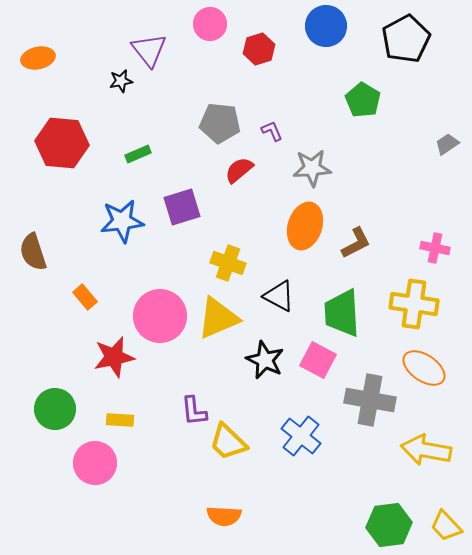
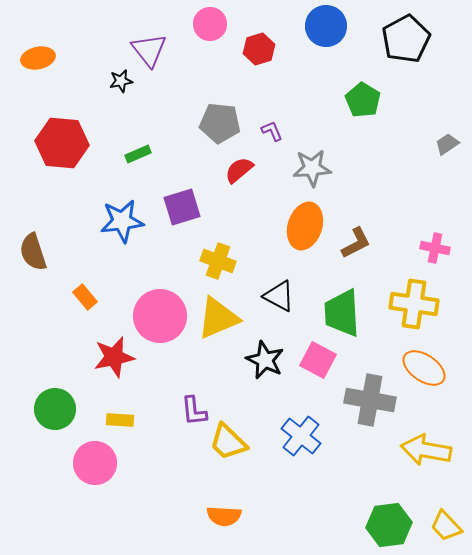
yellow cross at (228, 263): moved 10 px left, 2 px up
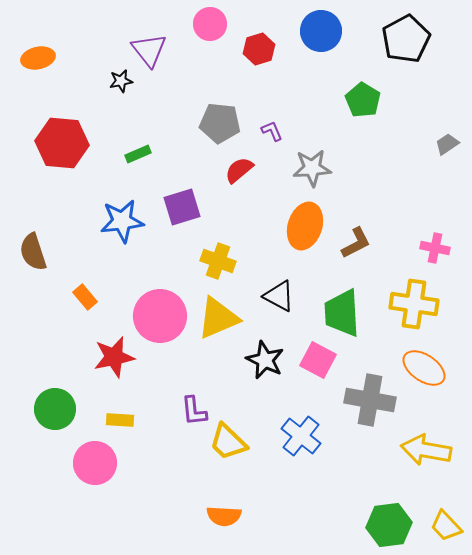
blue circle at (326, 26): moved 5 px left, 5 px down
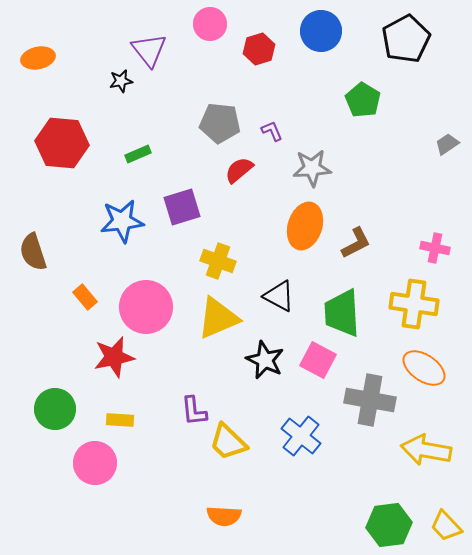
pink circle at (160, 316): moved 14 px left, 9 px up
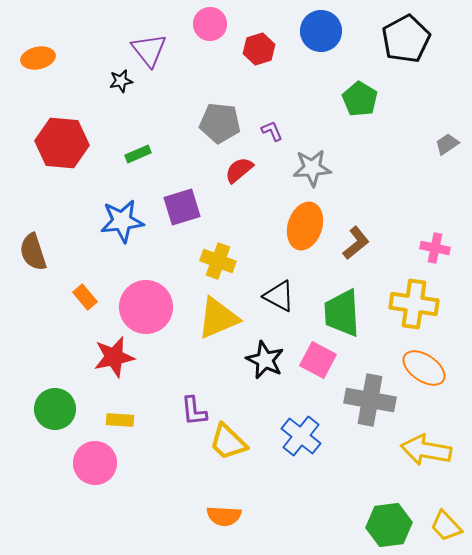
green pentagon at (363, 100): moved 3 px left, 1 px up
brown L-shape at (356, 243): rotated 12 degrees counterclockwise
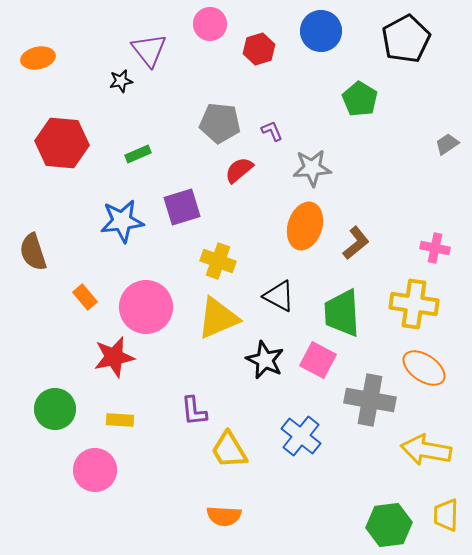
yellow trapezoid at (228, 442): moved 1 px right, 8 px down; rotated 15 degrees clockwise
pink circle at (95, 463): moved 7 px down
yellow trapezoid at (446, 526): moved 11 px up; rotated 44 degrees clockwise
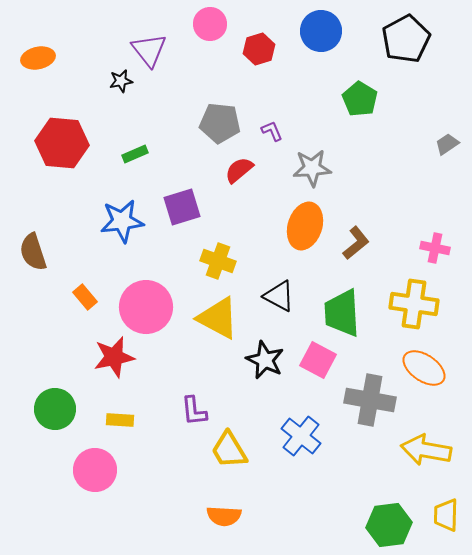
green rectangle at (138, 154): moved 3 px left
yellow triangle at (218, 318): rotated 51 degrees clockwise
